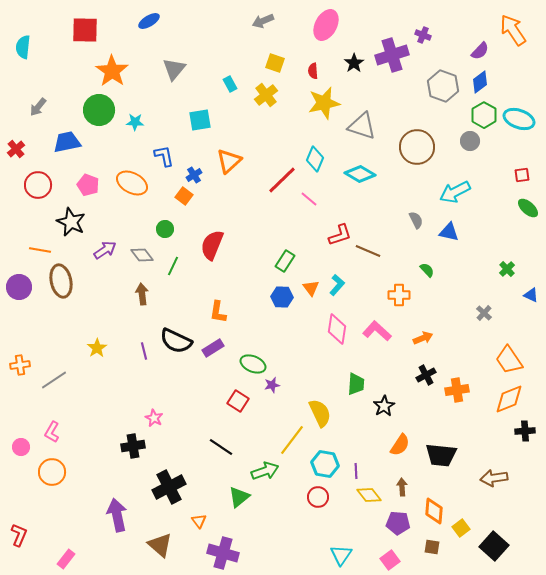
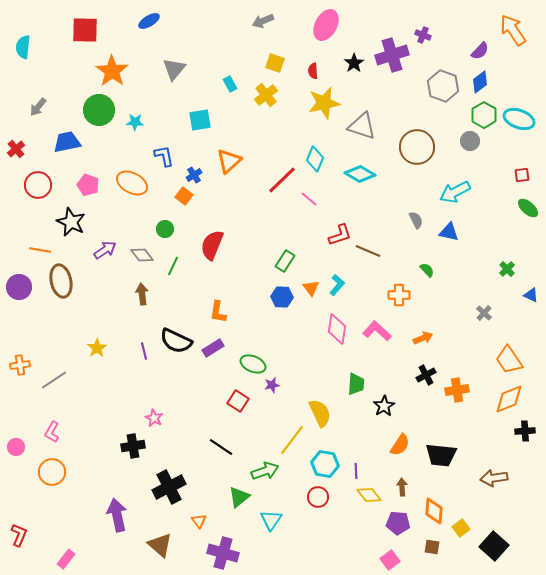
pink circle at (21, 447): moved 5 px left
cyan triangle at (341, 555): moved 70 px left, 35 px up
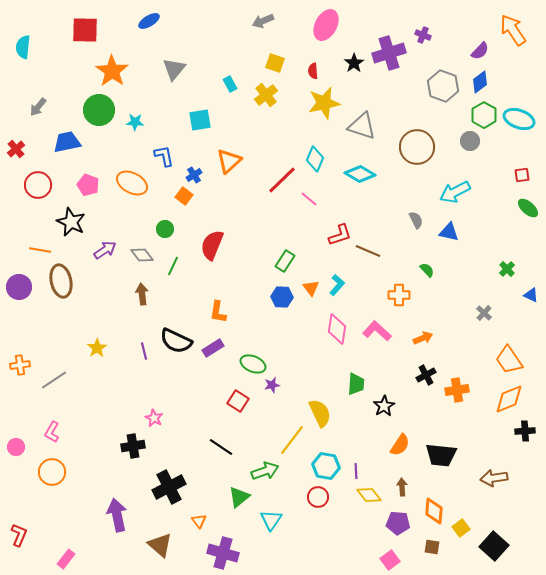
purple cross at (392, 55): moved 3 px left, 2 px up
cyan hexagon at (325, 464): moved 1 px right, 2 px down
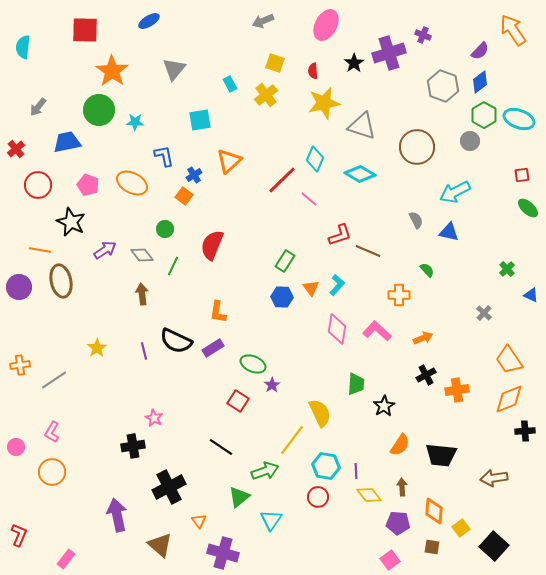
purple star at (272, 385): rotated 21 degrees counterclockwise
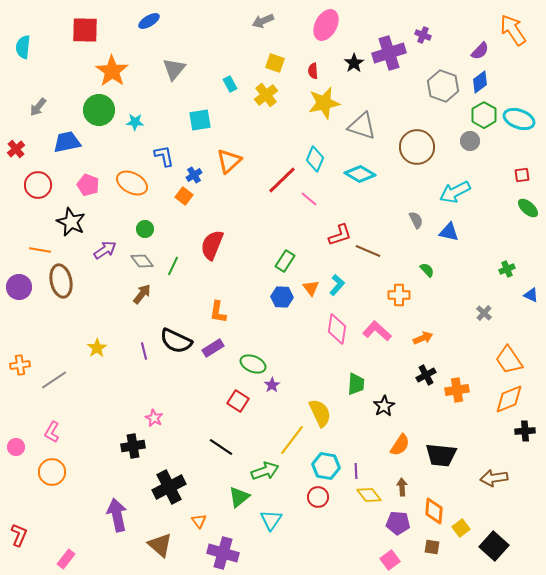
green circle at (165, 229): moved 20 px left
gray diamond at (142, 255): moved 6 px down
green cross at (507, 269): rotated 21 degrees clockwise
brown arrow at (142, 294): rotated 45 degrees clockwise
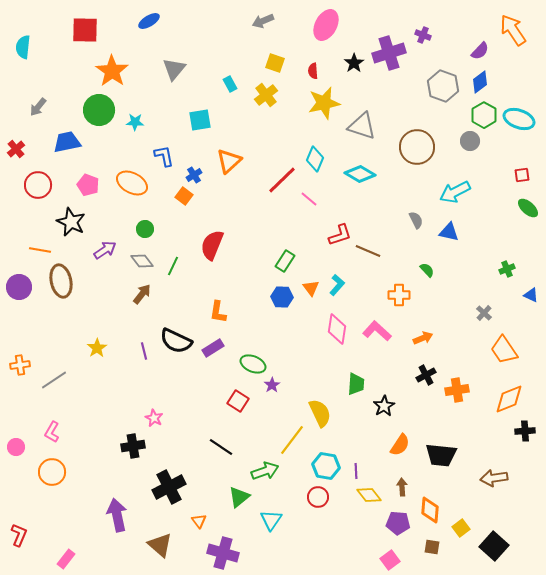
orange trapezoid at (509, 360): moved 5 px left, 10 px up
orange diamond at (434, 511): moved 4 px left, 1 px up
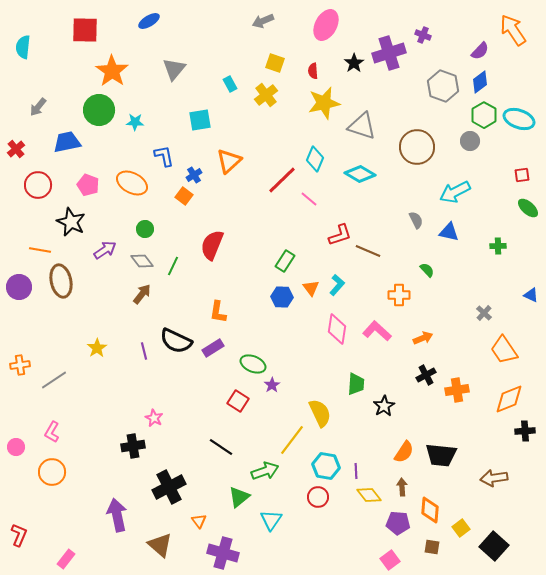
green cross at (507, 269): moved 9 px left, 23 px up; rotated 21 degrees clockwise
orange semicircle at (400, 445): moved 4 px right, 7 px down
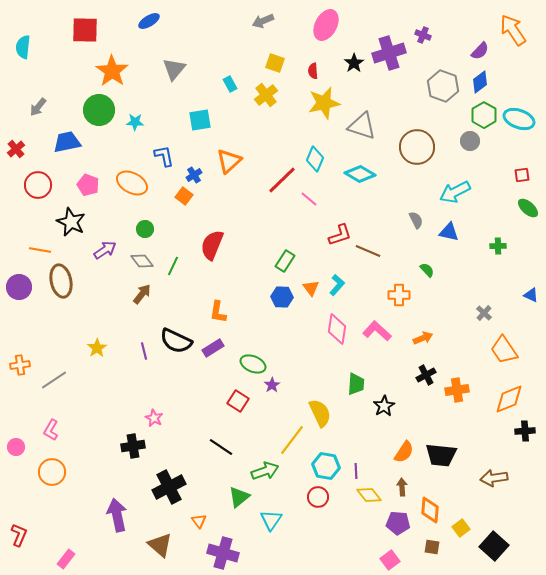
pink L-shape at (52, 432): moved 1 px left, 2 px up
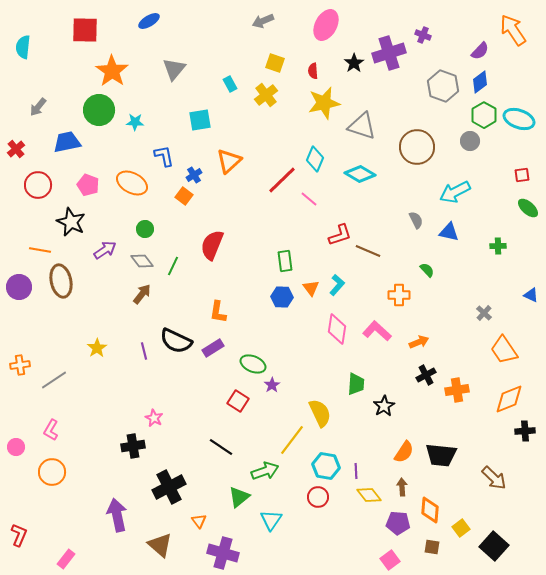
green rectangle at (285, 261): rotated 40 degrees counterclockwise
orange arrow at (423, 338): moved 4 px left, 4 px down
brown arrow at (494, 478): rotated 128 degrees counterclockwise
